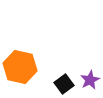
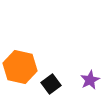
black square: moved 13 px left
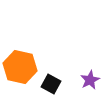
black square: rotated 24 degrees counterclockwise
